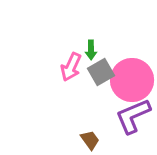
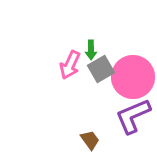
pink arrow: moved 1 px left, 2 px up
gray square: moved 3 px up
pink circle: moved 1 px right, 3 px up
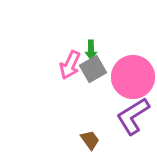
gray square: moved 8 px left
purple L-shape: rotated 9 degrees counterclockwise
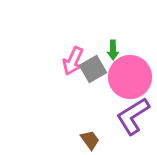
green arrow: moved 22 px right
pink arrow: moved 3 px right, 4 px up
pink circle: moved 3 px left
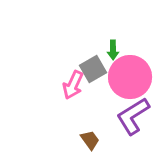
pink arrow: moved 24 px down
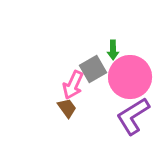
brown trapezoid: moved 23 px left, 32 px up
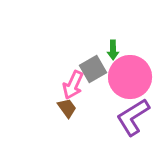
purple L-shape: moved 1 px down
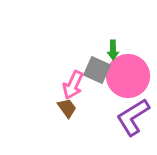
gray square: moved 4 px right, 1 px down; rotated 36 degrees counterclockwise
pink circle: moved 2 px left, 1 px up
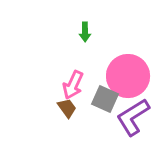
green arrow: moved 28 px left, 18 px up
gray square: moved 8 px right, 29 px down
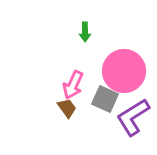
pink circle: moved 4 px left, 5 px up
